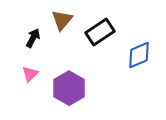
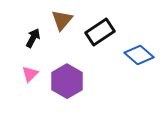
blue diamond: rotated 64 degrees clockwise
purple hexagon: moved 2 px left, 7 px up
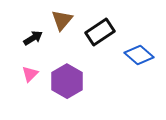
black arrow: rotated 30 degrees clockwise
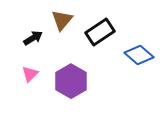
purple hexagon: moved 4 px right
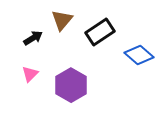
purple hexagon: moved 4 px down
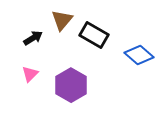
black rectangle: moved 6 px left, 3 px down; rotated 64 degrees clockwise
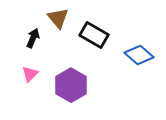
brown triangle: moved 4 px left, 2 px up; rotated 20 degrees counterclockwise
black arrow: rotated 36 degrees counterclockwise
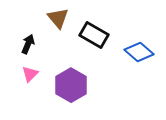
black arrow: moved 5 px left, 6 px down
blue diamond: moved 3 px up
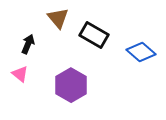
blue diamond: moved 2 px right
pink triangle: moved 10 px left; rotated 36 degrees counterclockwise
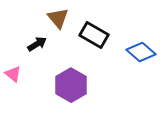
black arrow: moved 9 px right; rotated 36 degrees clockwise
pink triangle: moved 7 px left
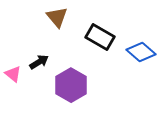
brown triangle: moved 1 px left, 1 px up
black rectangle: moved 6 px right, 2 px down
black arrow: moved 2 px right, 18 px down
